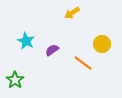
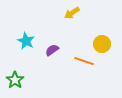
orange line: moved 1 px right, 2 px up; rotated 18 degrees counterclockwise
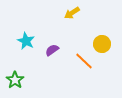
orange line: rotated 24 degrees clockwise
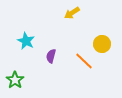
purple semicircle: moved 1 px left, 6 px down; rotated 40 degrees counterclockwise
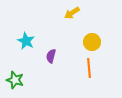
yellow circle: moved 10 px left, 2 px up
orange line: moved 5 px right, 7 px down; rotated 42 degrees clockwise
green star: rotated 18 degrees counterclockwise
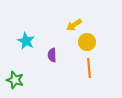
yellow arrow: moved 2 px right, 12 px down
yellow circle: moved 5 px left
purple semicircle: moved 1 px right, 1 px up; rotated 16 degrees counterclockwise
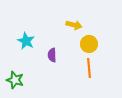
yellow arrow: rotated 133 degrees counterclockwise
yellow circle: moved 2 px right, 2 px down
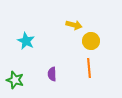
yellow circle: moved 2 px right, 3 px up
purple semicircle: moved 19 px down
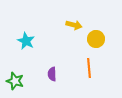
yellow circle: moved 5 px right, 2 px up
green star: moved 1 px down
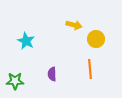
orange line: moved 1 px right, 1 px down
green star: rotated 18 degrees counterclockwise
